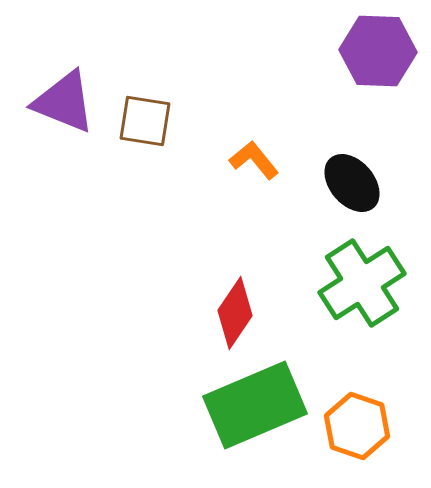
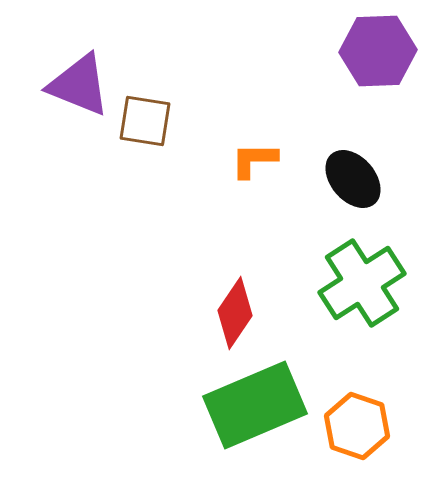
purple hexagon: rotated 4 degrees counterclockwise
purple triangle: moved 15 px right, 17 px up
orange L-shape: rotated 51 degrees counterclockwise
black ellipse: moved 1 px right, 4 px up
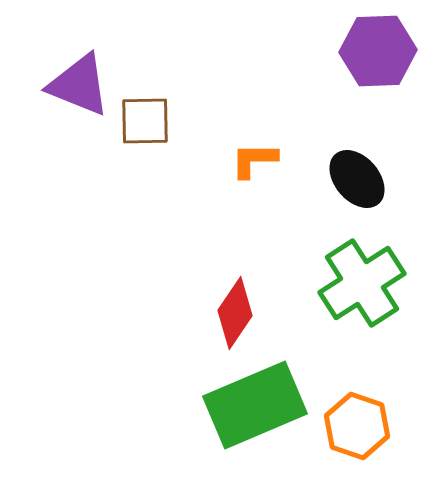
brown square: rotated 10 degrees counterclockwise
black ellipse: moved 4 px right
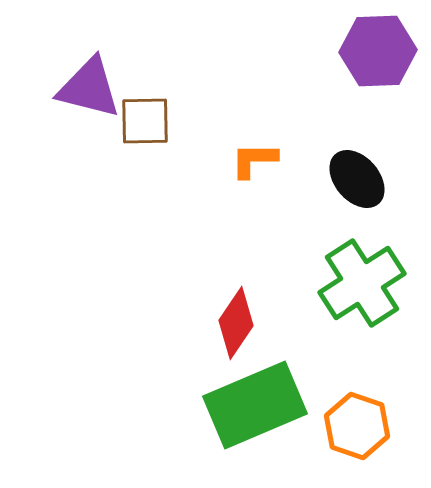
purple triangle: moved 10 px right, 3 px down; rotated 8 degrees counterclockwise
red diamond: moved 1 px right, 10 px down
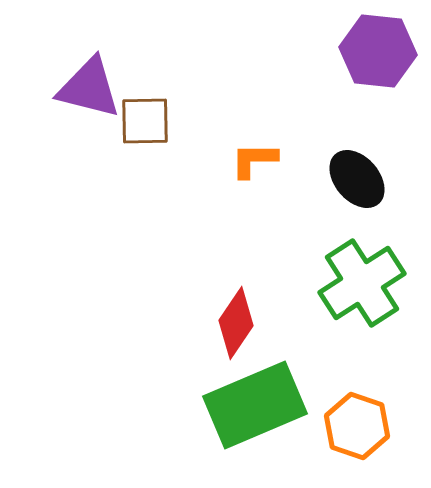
purple hexagon: rotated 8 degrees clockwise
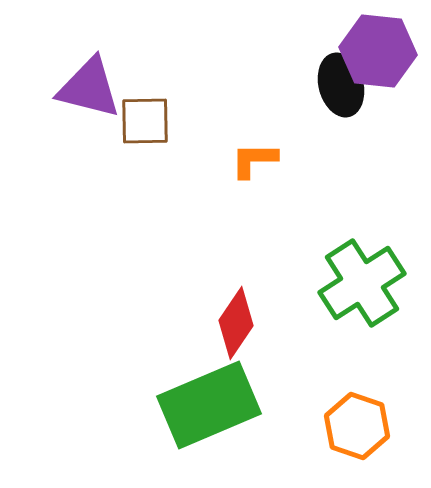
black ellipse: moved 16 px left, 94 px up; rotated 26 degrees clockwise
green rectangle: moved 46 px left
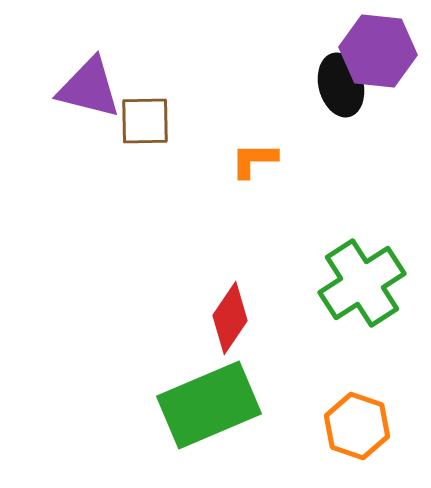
red diamond: moved 6 px left, 5 px up
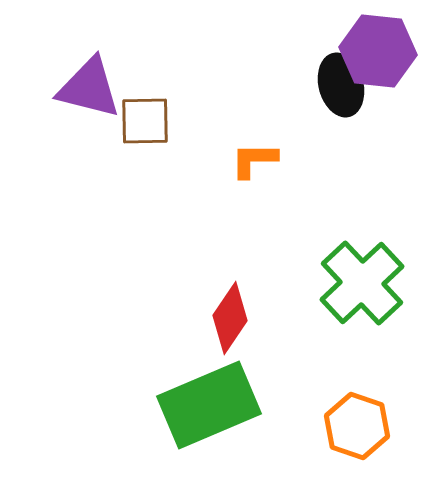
green cross: rotated 10 degrees counterclockwise
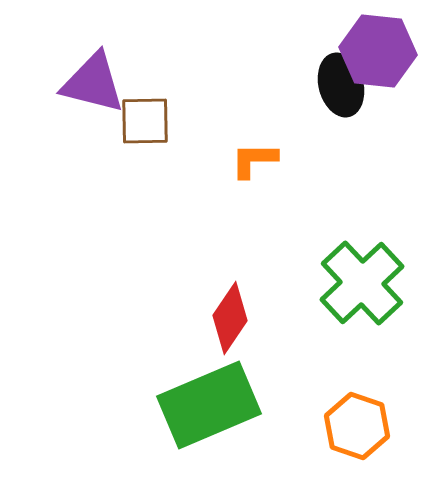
purple triangle: moved 4 px right, 5 px up
